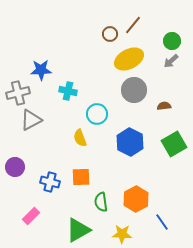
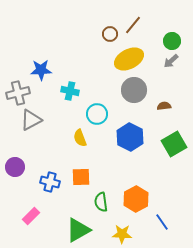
cyan cross: moved 2 px right
blue hexagon: moved 5 px up
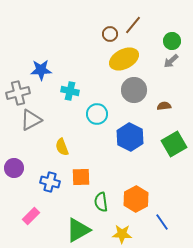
yellow ellipse: moved 5 px left
yellow semicircle: moved 18 px left, 9 px down
purple circle: moved 1 px left, 1 px down
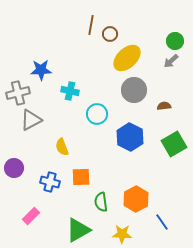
brown line: moved 42 px left; rotated 30 degrees counterclockwise
green circle: moved 3 px right
yellow ellipse: moved 3 px right, 1 px up; rotated 16 degrees counterclockwise
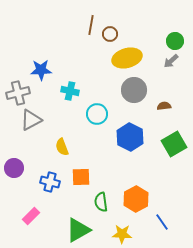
yellow ellipse: rotated 28 degrees clockwise
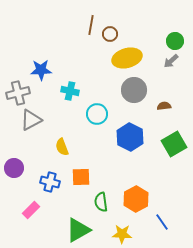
pink rectangle: moved 6 px up
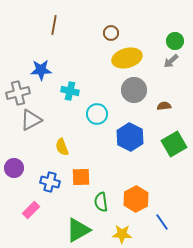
brown line: moved 37 px left
brown circle: moved 1 px right, 1 px up
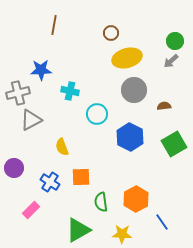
blue cross: rotated 18 degrees clockwise
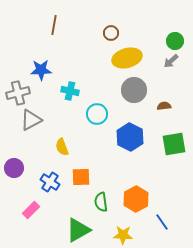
green square: rotated 20 degrees clockwise
yellow star: moved 1 px right, 1 px down
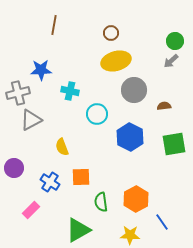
yellow ellipse: moved 11 px left, 3 px down
yellow star: moved 7 px right
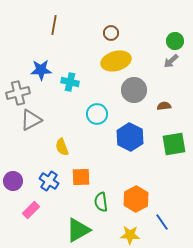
cyan cross: moved 9 px up
purple circle: moved 1 px left, 13 px down
blue cross: moved 1 px left, 1 px up
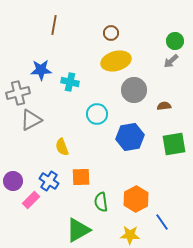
blue hexagon: rotated 24 degrees clockwise
pink rectangle: moved 10 px up
